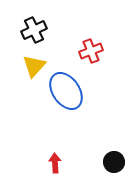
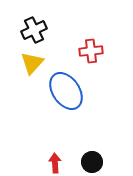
red cross: rotated 15 degrees clockwise
yellow triangle: moved 2 px left, 3 px up
black circle: moved 22 px left
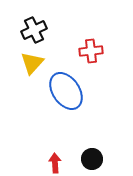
black circle: moved 3 px up
